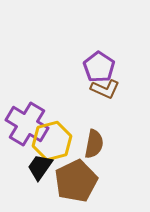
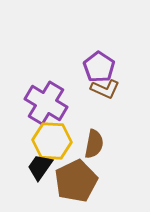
purple cross: moved 19 px right, 21 px up
yellow hexagon: rotated 18 degrees clockwise
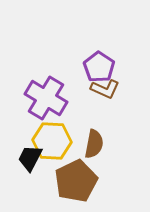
purple cross: moved 5 px up
black trapezoid: moved 10 px left, 9 px up; rotated 8 degrees counterclockwise
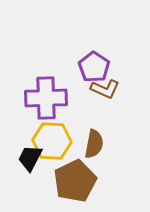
purple pentagon: moved 5 px left
purple cross: rotated 33 degrees counterclockwise
brown pentagon: moved 1 px left
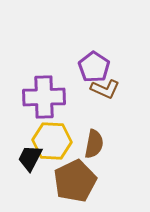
purple cross: moved 2 px left, 1 px up
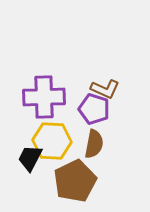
purple pentagon: moved 42 px down; rotated 16 degrees counterclockwise
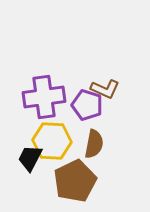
purple cross: rotated 6 degrees counterclockwise
purple pentagon: moved 7 px left, 4 px up
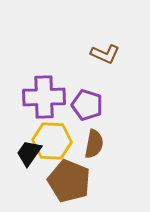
brown L-shape: moved 35 px up
purple cross: rotated 6 degrees clockwise
black trapezoid: moved 1 px left, 5 px up; rotated 8 degrees clockwise
brown pentagon: moved 6 px left; rotated 24 degrees counterclockwise
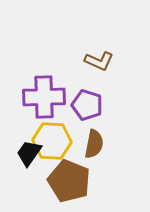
brown L-shape: moved 6 px left, 7 px down
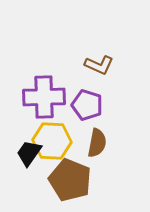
brown L-shape: moved 4 px down
brown semicircle: moved 3 px right, 1 px up
brown pentagon: moved 1 px right, 1 px up
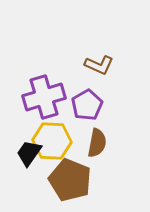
purple cross: rotated 15 degrees counterclockwise
purple pentagon: rotated 24 degrees clockwise
